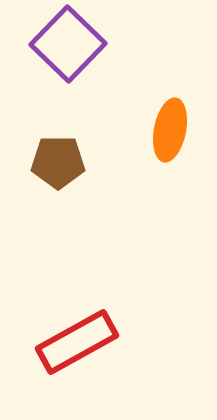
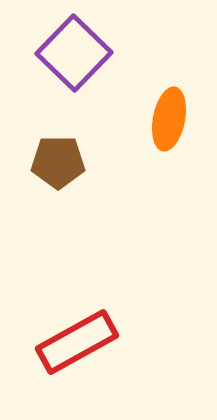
purple square: moved 6 px right, 9 px down
orange ellipse: moved 1 px left, 11 px up
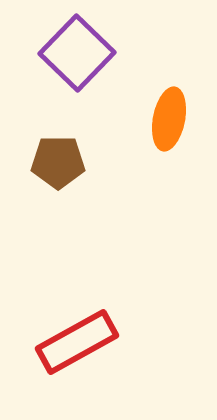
purple square: moved 3 px right
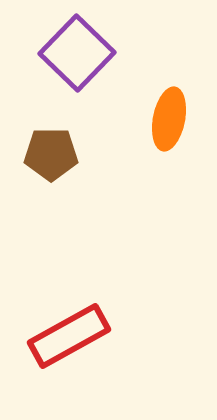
brown pentagon: moved 7 px left, 8 px up
red rectangle: moved 8 px left, 6 px up
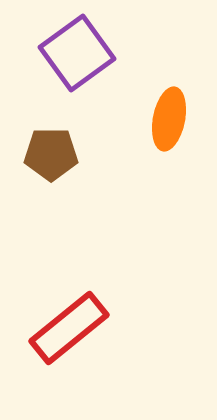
purple square: rotated 10 degrees clockwise
red rectangle: moved 8 px up; rotated 10 degrees counterclockwise
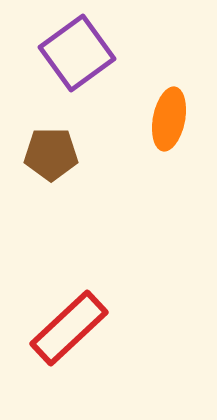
red rectangle: rotated 4 degrees counterclockwise
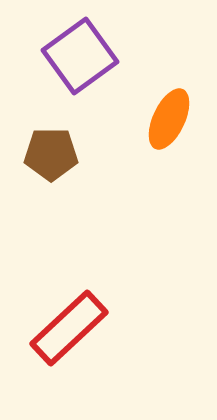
purple square: moved 3 px right, 3 px down
orange ellipse: rotated 14 degrees clockwise
